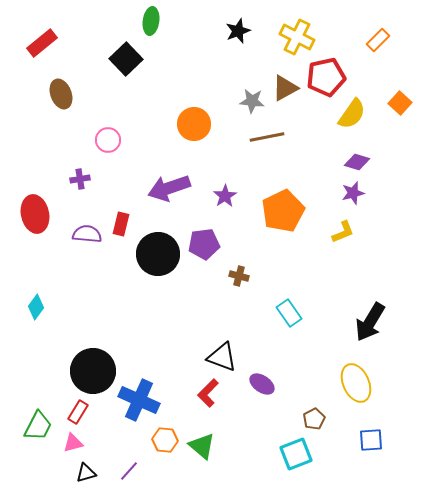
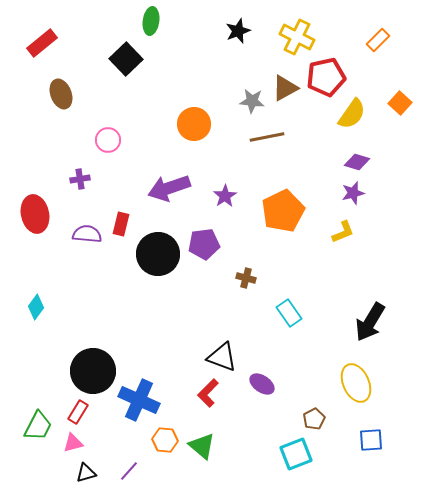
brown cross at (239, 276): moved 7 px right, 2 px down
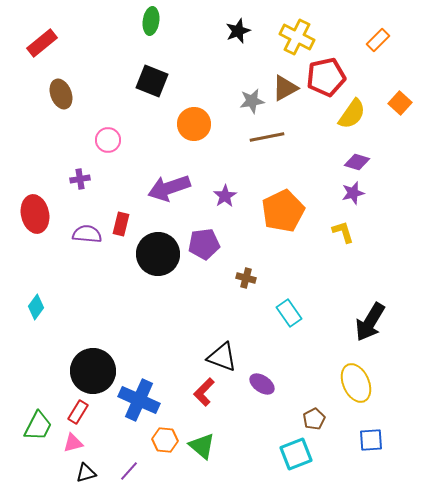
black square at (126, 59): moved 26 px right, 22 px down; rotated 24 degrees counterclockwise
gray star at (252, 101): rotated 15 degrees counterclockwise
yellow L-shape at (343, 232): rotated 85 degrees counterclockwise
red L-shape at (208, 393): moved 4 px left, 1 px up
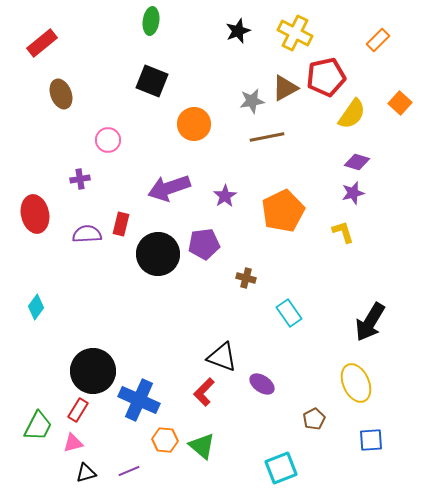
yellow cross at (297, 37): moved 2 px left, 4 px up
purple semicircle at (87, 234): rotated 8 degrees counterclockwise
red rectangle at (78, 412): moved 2 px up
cyan square at (296, 454): moved 15 px left, 14 px down
purple line at (129, 471): rotated 25 degrees clockwise
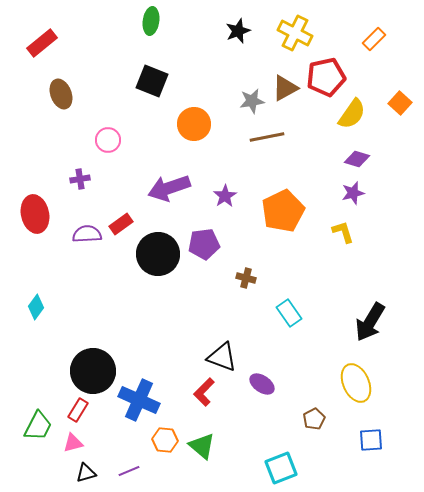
orange rectangle at (378, 40): moved 4 px left, 1 px up
purple diamond at (357, 162): moved 3 px up
red rectangle at (121, 224): rotated 40 degrees clockwise
